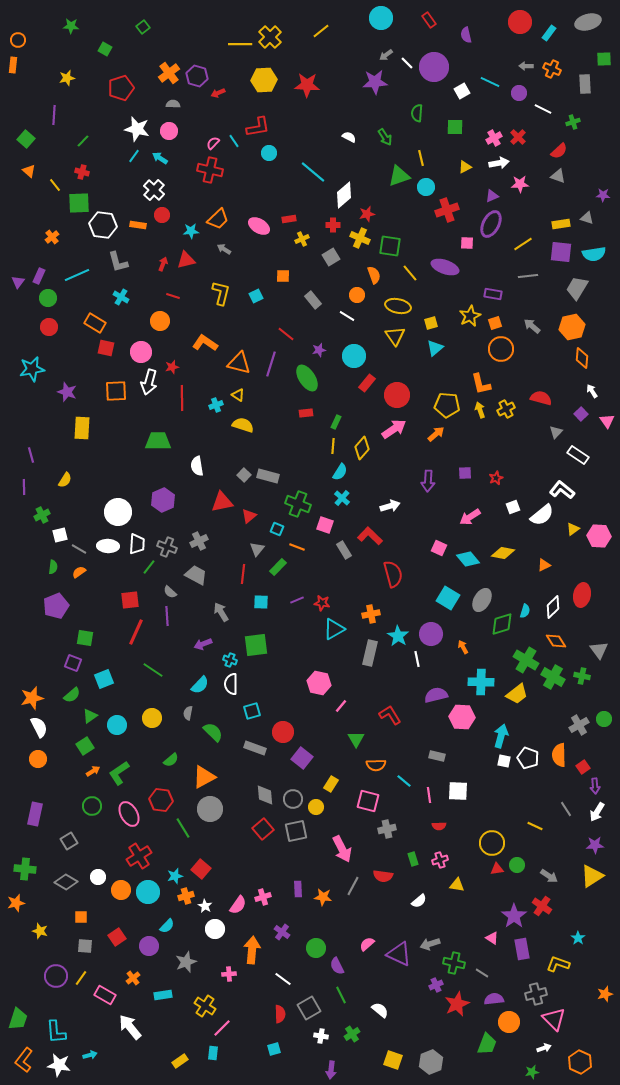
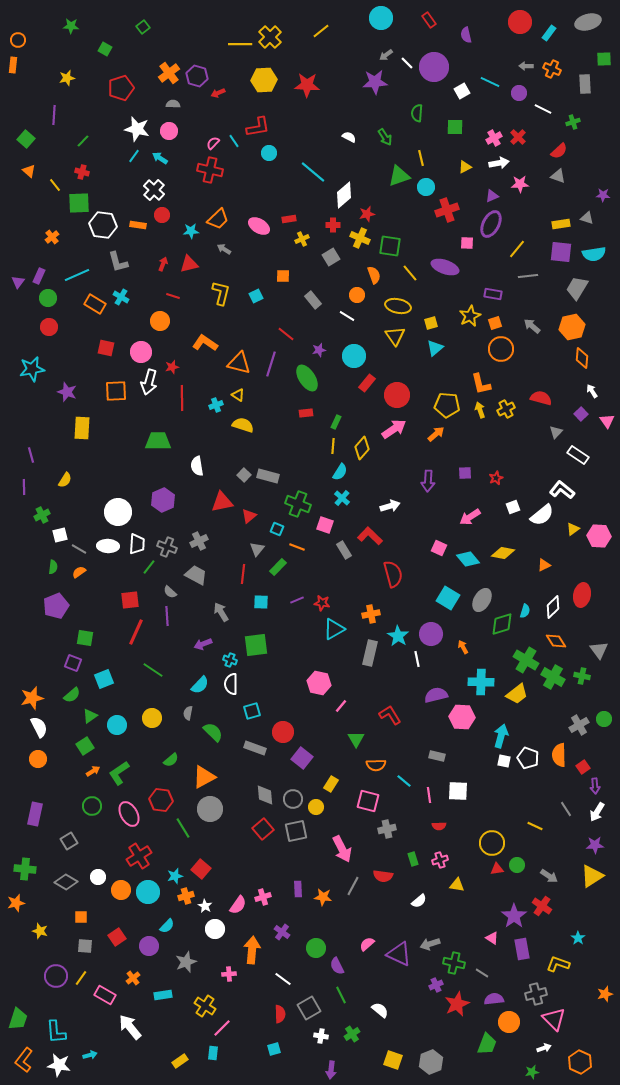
yellow line at (523, 244): moved 6 px left, 5 px down; rotated 18 degrees counterclockwise
red triangle at (186, 260): moved 3 px right, 4 px down
orange rectangle at (95, 323): moved 19 px up
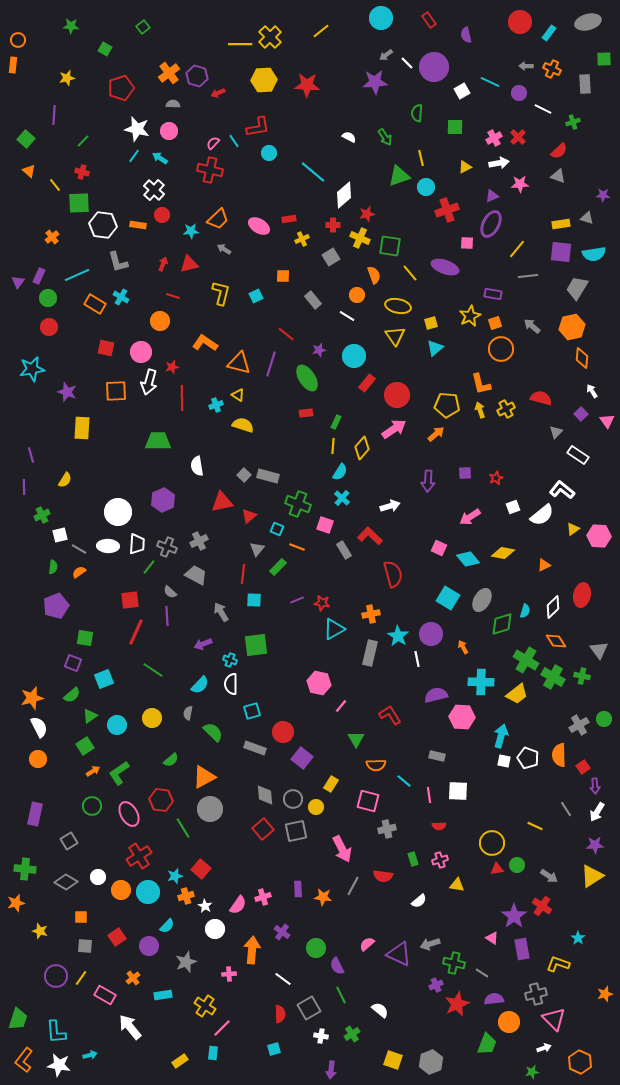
cyan square at (261, 602): moved 7 px left, 2 px up
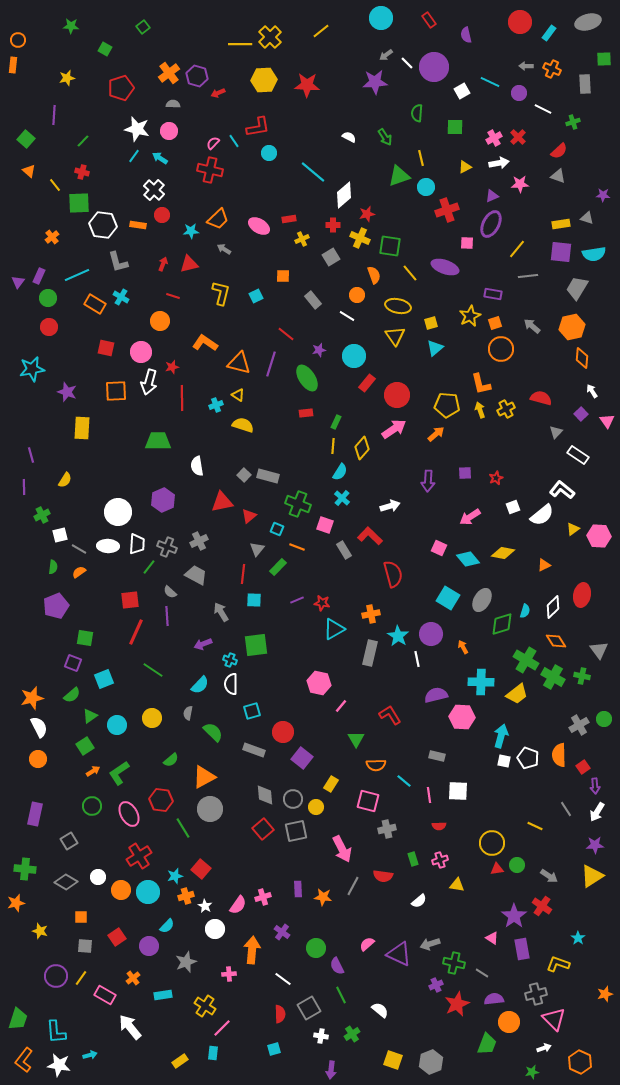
gray rectangle at (255, 748): moved 1 px left, 2 px down
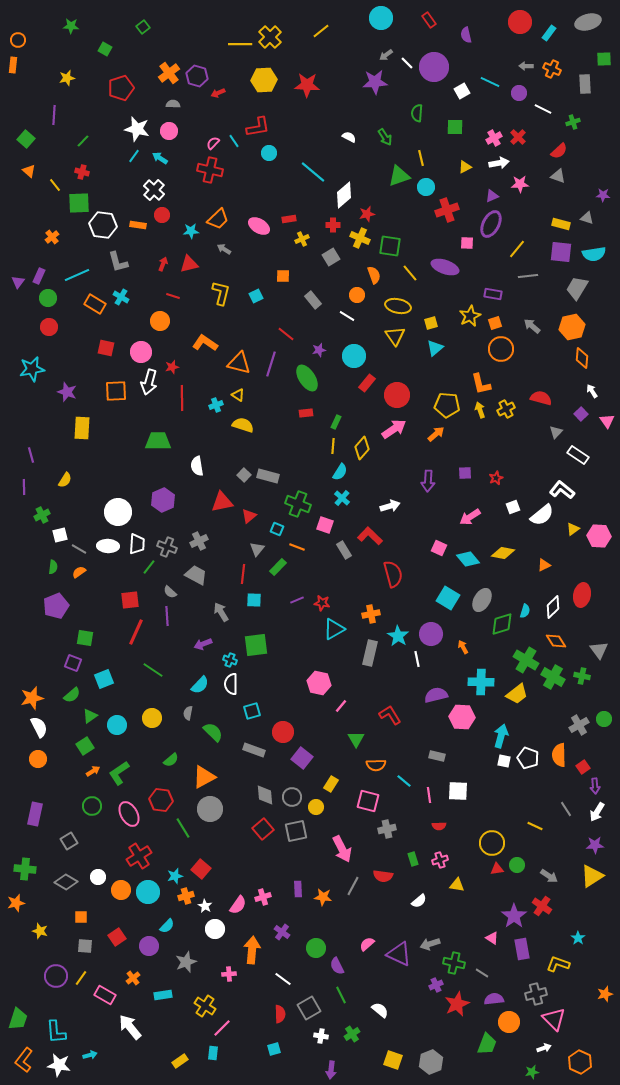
yellow rectangle at (561, 224): rotated 24 degrees clockwise
gray circle at (293, 799): moved 1 px left, 2 px up
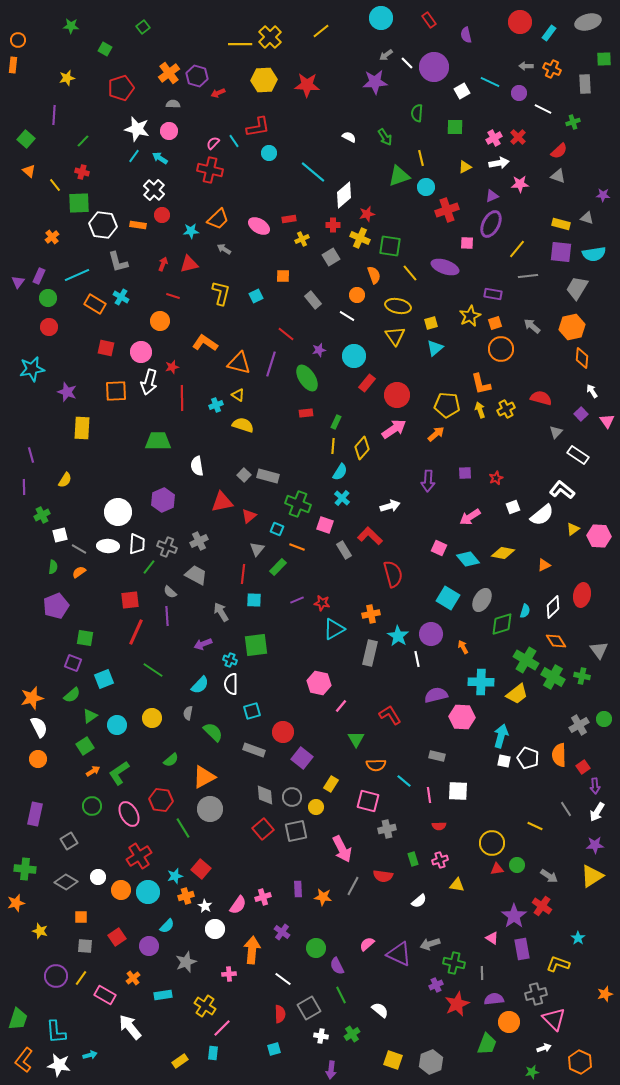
gray line at (482, 973): rotated 56 degrees clockwise
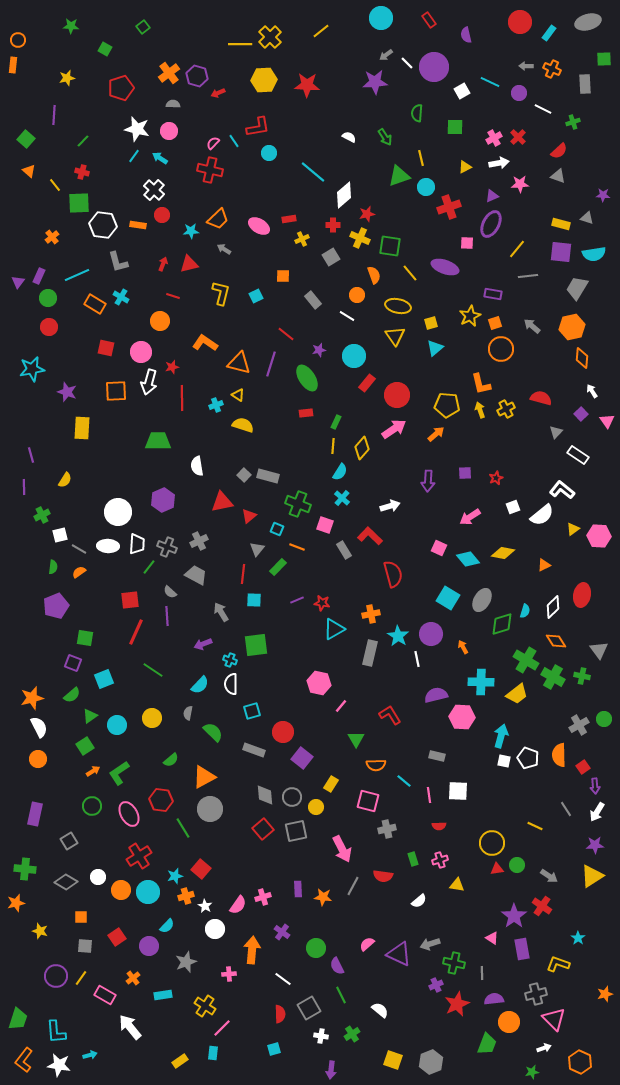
red cross at (447, 210): moved 2 px right, 3 px up
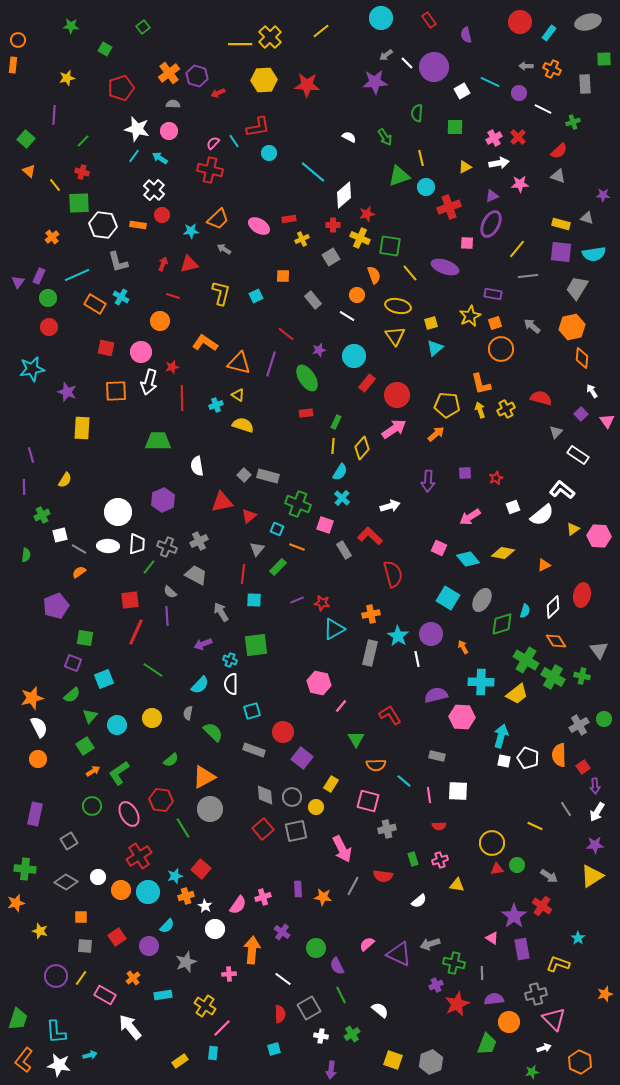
green semicircle at (53, 567): moved 27 px left, 12 px up
green triangle at (90, 716): rotated 14 degrees counterclockwise
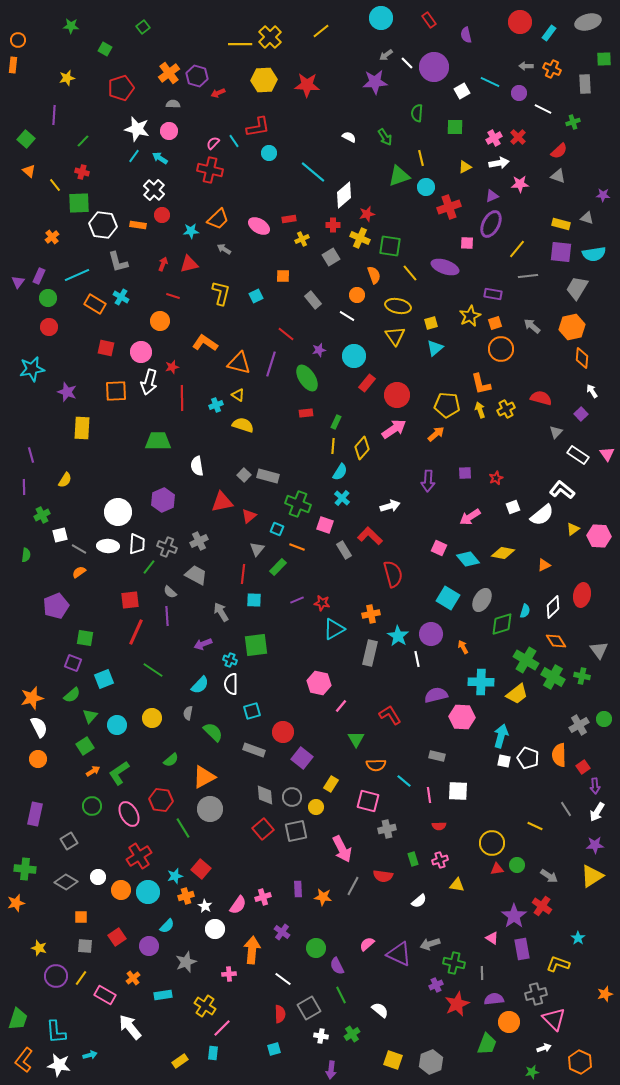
pink triangle at (607, 421): moved 33 px down
yellow star at (40, 931): moved 1 px left, 17 px down
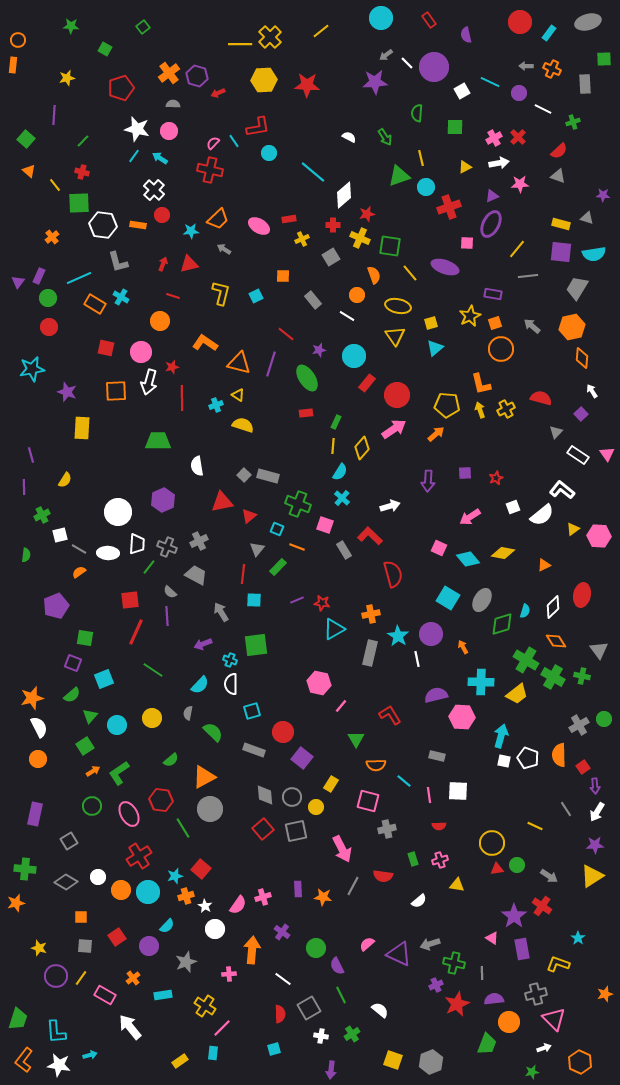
cyan line at (77, 275): moved 2 px right, 3 px down
white ellipse at (108, 546): moved 7 px down
